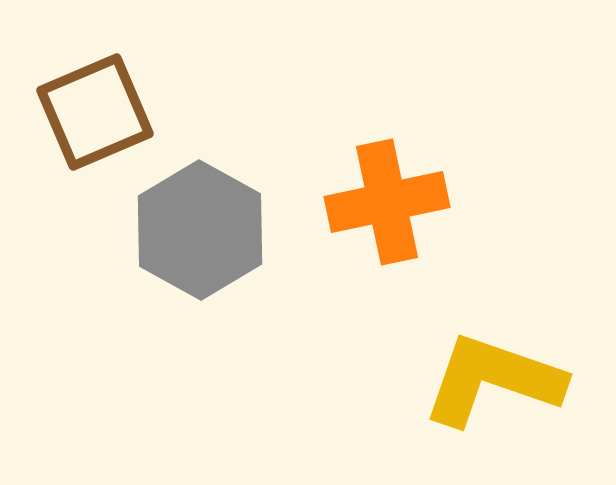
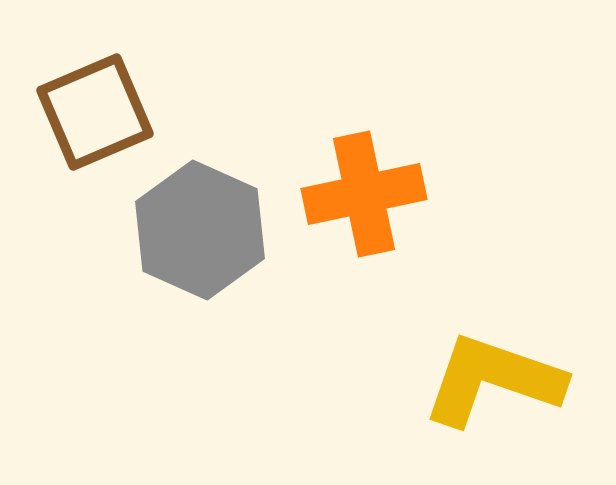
orange cross: moved 23 px left, 8 px up
gray hexagon: rotated 5 degrees counterclockwise
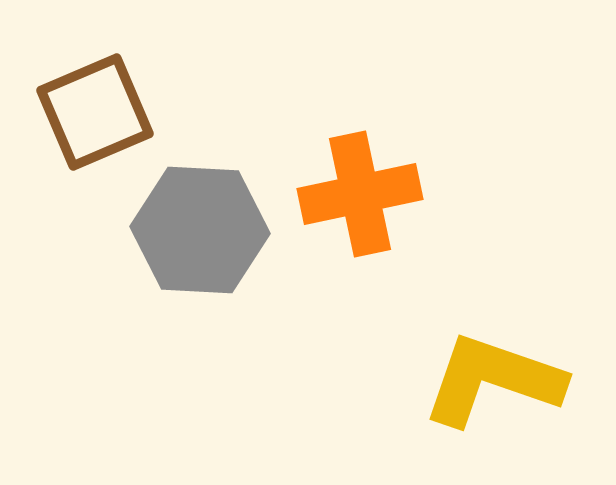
orange cross: moved 4 px left
gray hexagon: rotated 21 degrees counterclockwise
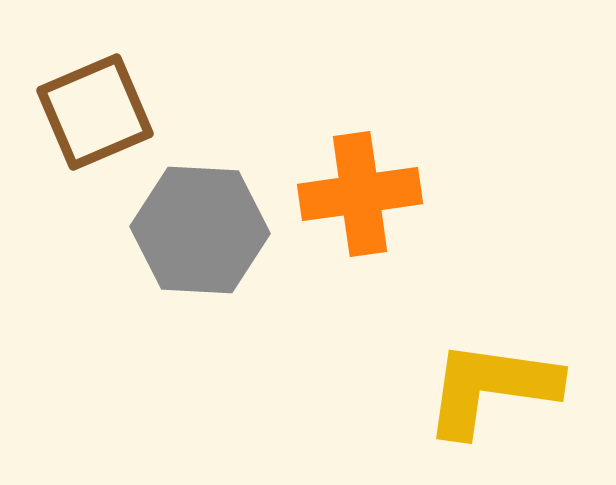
orange cross: rotated 4 degrees clockwise
yellow L-shape: moved 2 px left, 8 px down; rotated 11 degrees counterclockwise
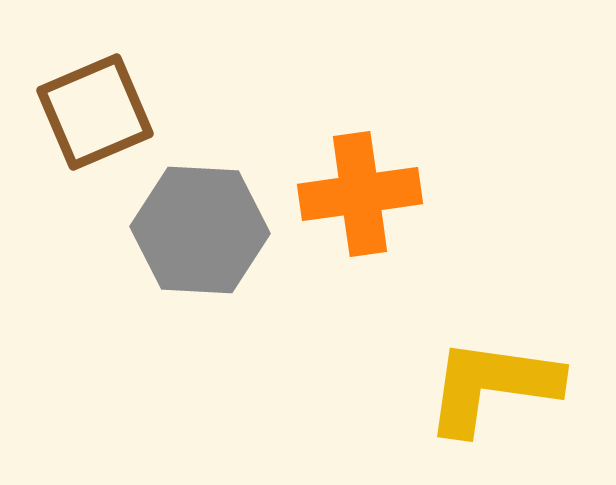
yellow L-shape: moved 1 px right, 2 px up
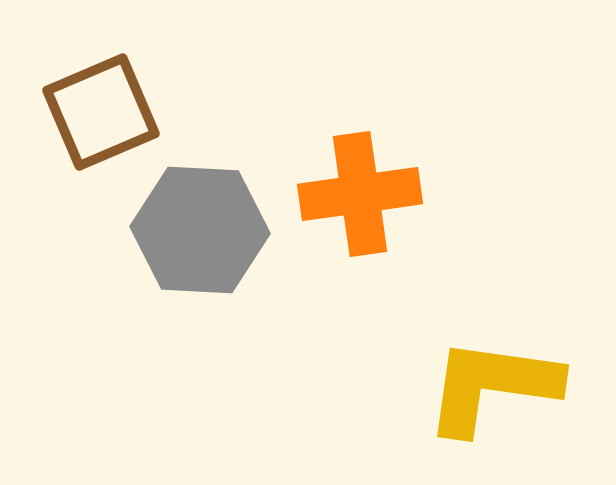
brown square: moved 6 px right
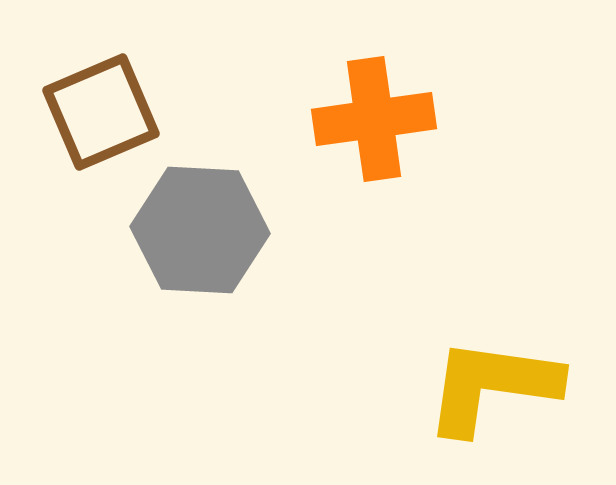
orange cross: moved 14 px right, 75 px up
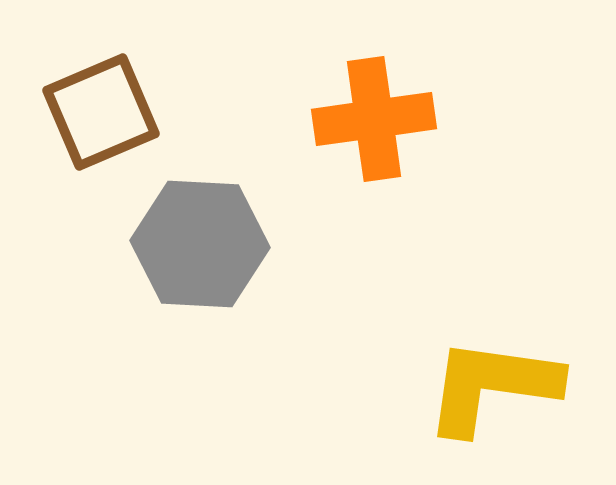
gray hexagon: moved 14 px down
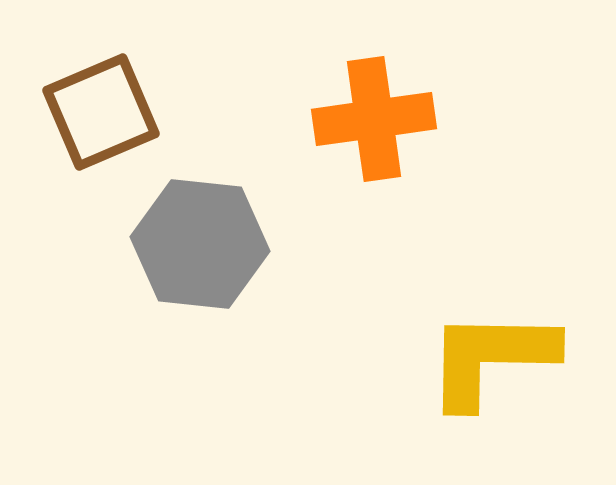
gray hexagon: rotated 3 degrees clockwise
yellow L-shape: moved 1 px left, 28 px up; rotated 7 degrees counterclockwise
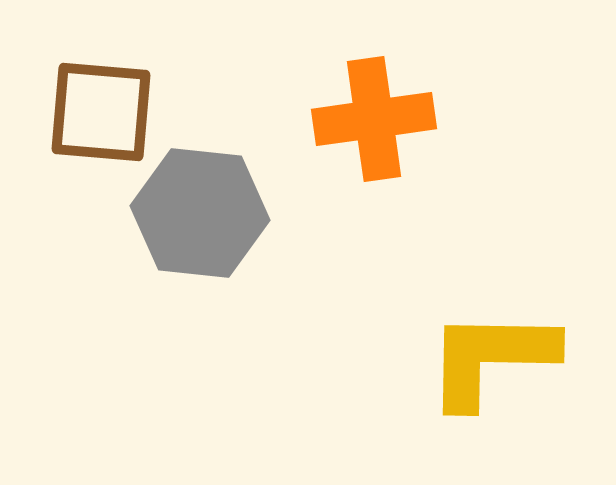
brown square: rotated 28 degrees clockwise
gray hexagon: moved 31 px up
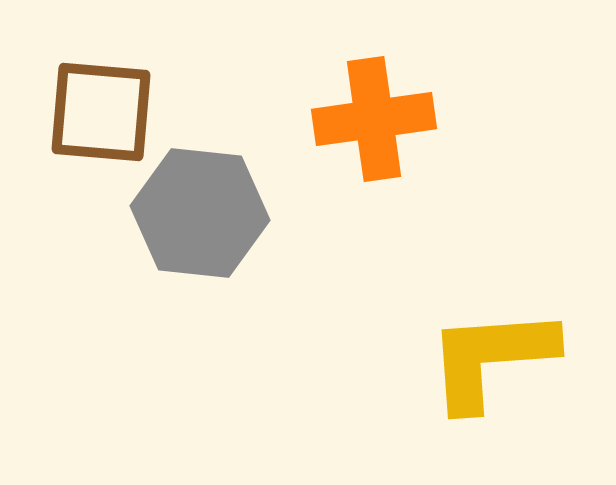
yellow L-shape: rotated 5 degrees counterclockwise
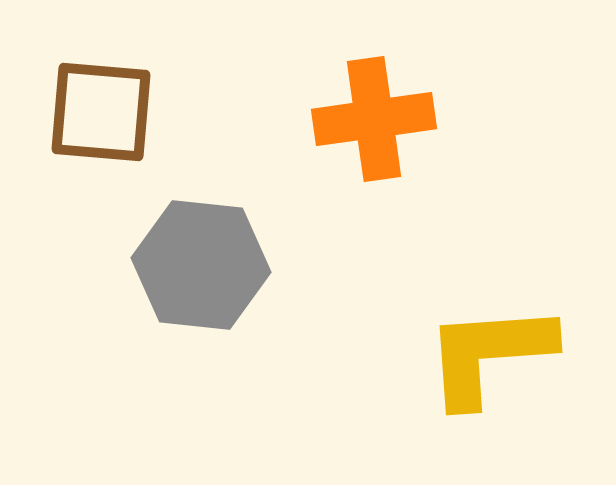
gray hexagon: moved 1 px right, 52 px down
yellow L-shape: moved 2 px left, 4 px up
